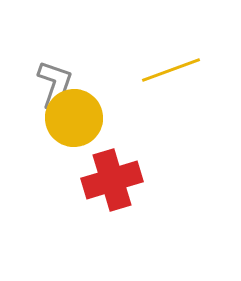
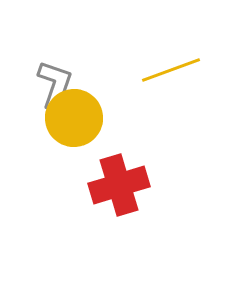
red cross: moved 7 px right, 5 px down
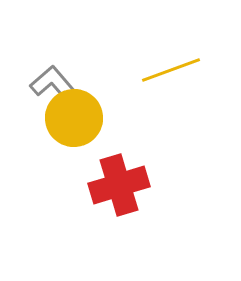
gray L-shape: rotated 60 degrees counterclockwise
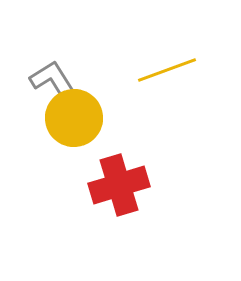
yellow line: moved 4 px left
gray L-shape: moved 1 px left, 4 px up; rotated 9 degrees clockwise
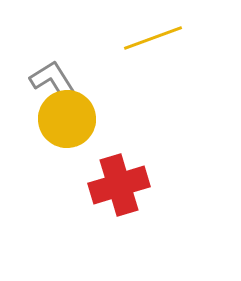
yellow line: moved 14 px left, 32 px up
yellow circle: moved 7 px left, 1 px down
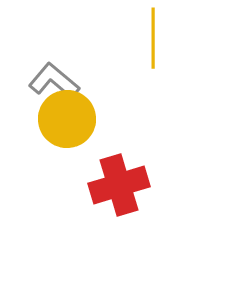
yellow line: rotated 70 degrees counterclockwise
gray L-shape: rotated 18 degrees counterclockwise
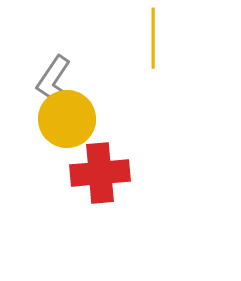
gray L-shape: rotated 96 degrees counterclockwise
red cross: moved 19 px left, 12 px up; rotated 12 degrees clockwise
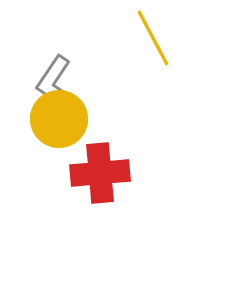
yellow line: rotated 28 degrees counterclockwise
yellow circle: moved 8 px left
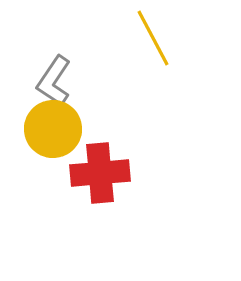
yellow circle: moved 6 px left, 10 px down
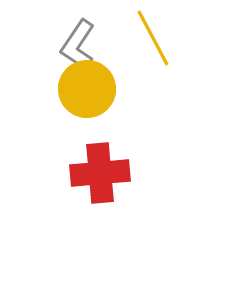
gray L-shape: moved 24 px right, 36 px up
yellow circle: moved 34 px right, 40 px up
